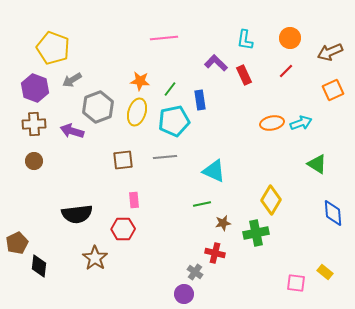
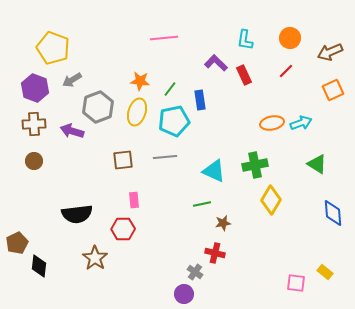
green cross at (256, 233): moved 1 px left, 68 px up
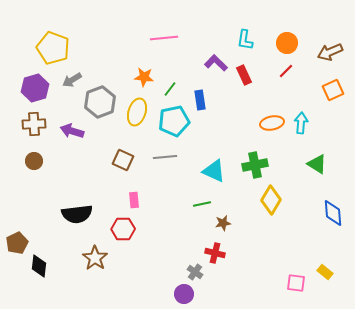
orange circle at (290, 38): moved 3 px left, 5 px down
orange star at (140, 81): moved 4 px right, 4 px up
purple hexagon at (35, 88): rotated 24 degrees clockwise
gray hexagon at (98, 107): moved 2 px right, 5 px up
cyan arrow at (301, 123): rotated 65 degrees counterclockwise
brown square at (123, 160): rotated 30 degrees clockwise
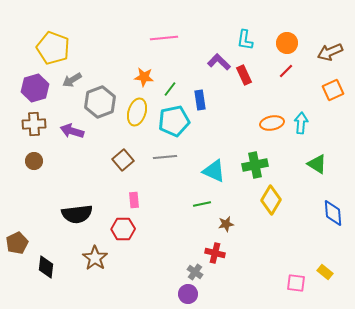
purple L-shape at (216, 63): moved 3 px right, 1 px up
brown square at (123, 160): rotated 25 degrees clockwise
brown star at (223, 223): moved 3 px right, 1 px down
black diamond at (39, 266): moved 7 px right, 1 px down
purple circle at (184, 294): moved 4 px right
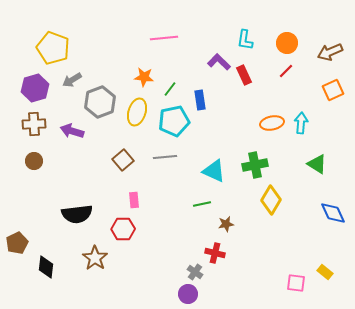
blue diamond at (333, 213): rotated 20 degrees counterclockwise
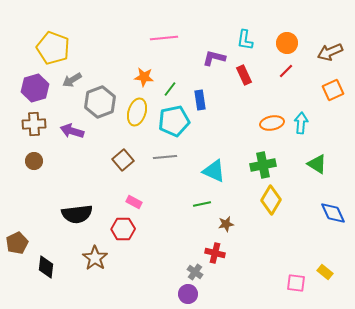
purple L-shape at (219, 62): moved 5 px left, 4 px up; rotated 30 degrees counterclockwise
green cross at (255, 165): moved 8 px right
pink rectangle at (134, 200): moved 2 px down; rotated 56 degrees counterclockwise
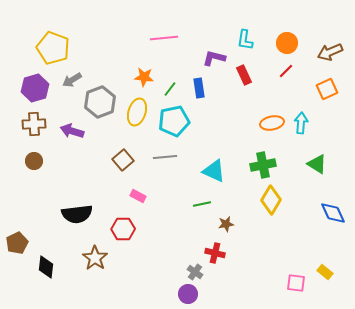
orange square at (333, 90): moved 6 px left, 1 px up
blue rectangle at (200, 100): moved 1 px left, 12 px up
pink rectangle at (134, 202): moved 4 px right, 6 px up
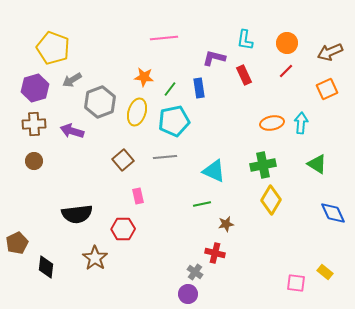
pink rectangle at (138, 196): rotated 49 degrees clockwise
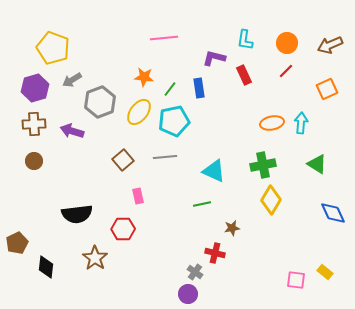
brown arrow at (330, 52): moved 7 px up
yellow ellipse at (137, 112): moved 2 px right; rotated 20 degrees clockwise
brown star at (226, 224): moved 6 px right, 4 px down
pink square at (296, 283): moved 3 px up
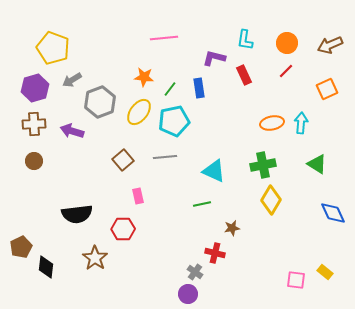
brown pentagon at (17, 243): moved 4 px right, 4 px down
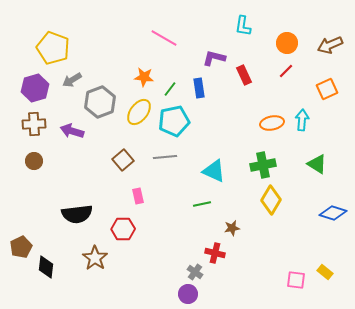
pink line at (164, 38): rotated 36 degrees clockwise
cyan L-shape at (245, 40): moved 2 px left, 14 px up
cyan arrow at (301, 123): moved 1 px right, 3 px up
blue diamond at (333, 213): rotated 48 degrees counterclockwise
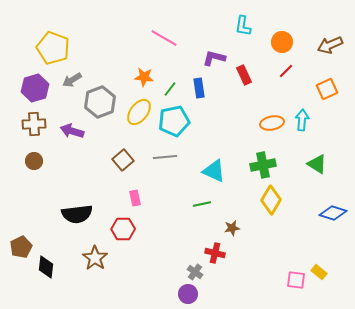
orange circle at (287, 43): moved 5 px left, 1 px up
pink rectangle at (138, 196): moved 3 px left, 2 px down
yellow rectangle at (325, 272): moved 6 px left
